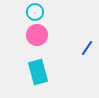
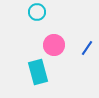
cyan circle: moved 2 px right
pink circle: moved 17 px right, 10 px down
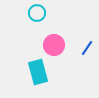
cyan circle: moved 1 px down
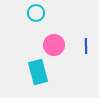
cyan circle: moved 1 px left
blue line: moved 1 px left, 2 px up; rotated 35 degrees counterclockwise
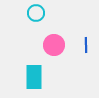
blue line: moved 1 px up
cyan rectangle: moved 4 px left, 5 px down; rotated 15 degrees clockwise
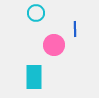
blue line: moved 11 px left, 16 px up
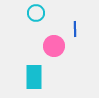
pink circle: moved 1 px down
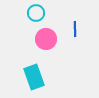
pink circle: moved 8 px left, 7 px up
cyan rectangle: rotated 20 degrees counterclockwise
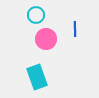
cyan circle: moved 2 px down
cyan rectangle: moved 3 px right
